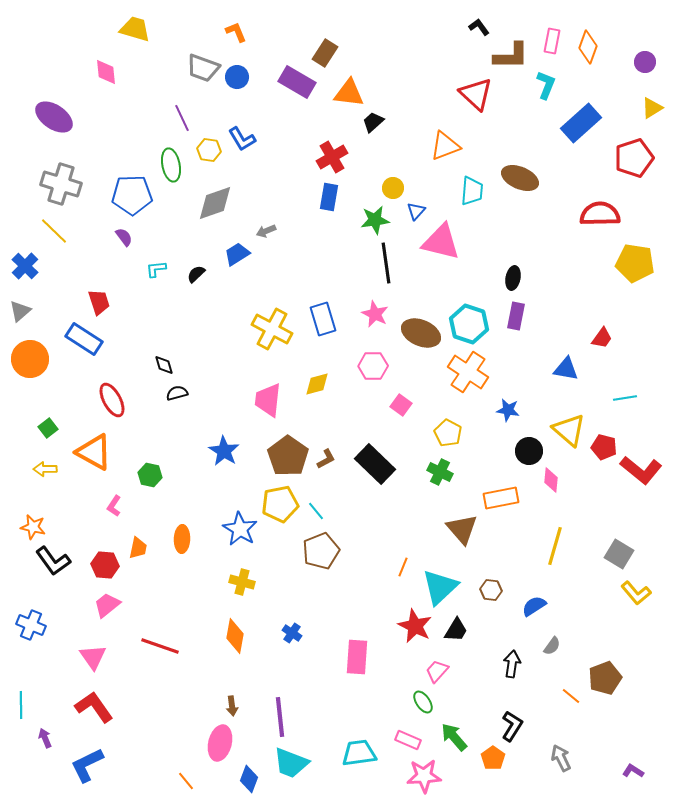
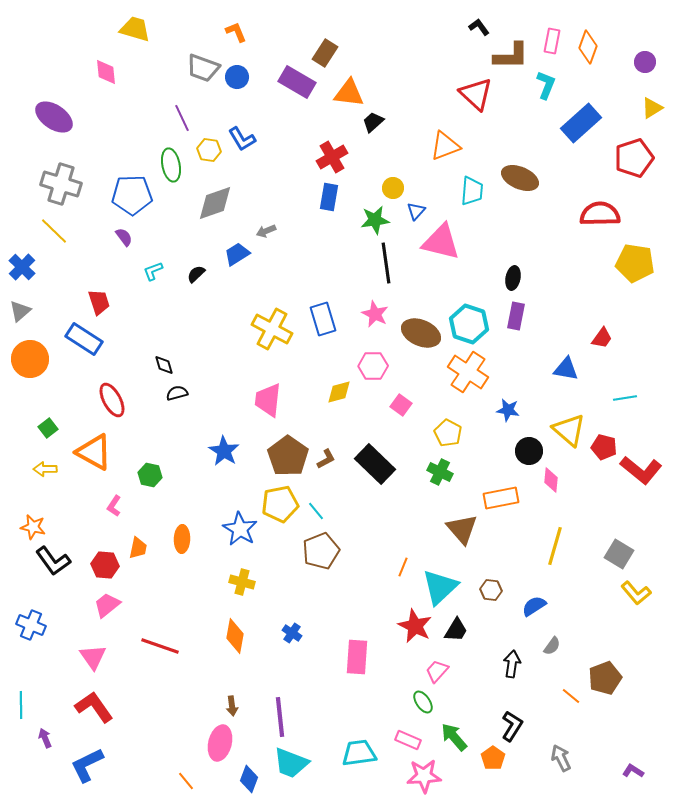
blue cross at (25, 266): moved 3 px left, 1 px down
cyan L-shape at (156, 269): moved 3 px left, 2 px down; rotated 15 degrees counterclockwise
yellow diamond at (317, 384): moved 22 px right, 8 px down
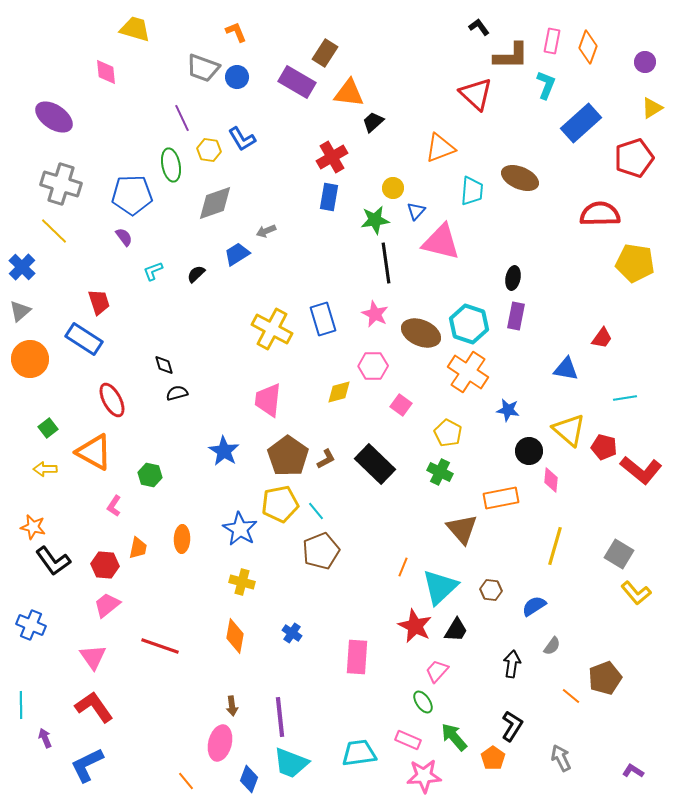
orange triangle at (445, 146): moved 5 px left, 2 px down
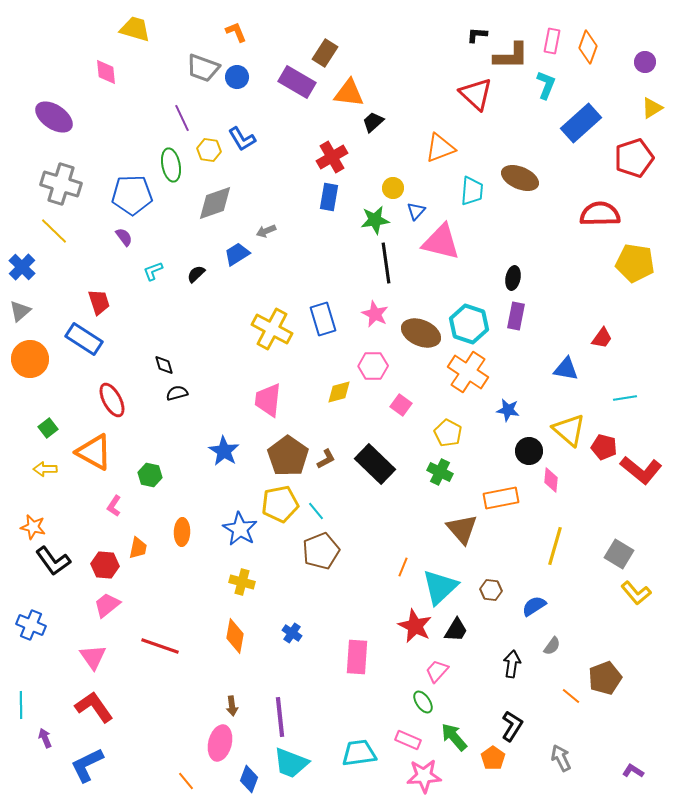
black L-shape at (479, 27): moved 2 px left, 8 px down; rotated 50 degrees counterclockwise
orange ellipse at (182, 539): moved 7 px up
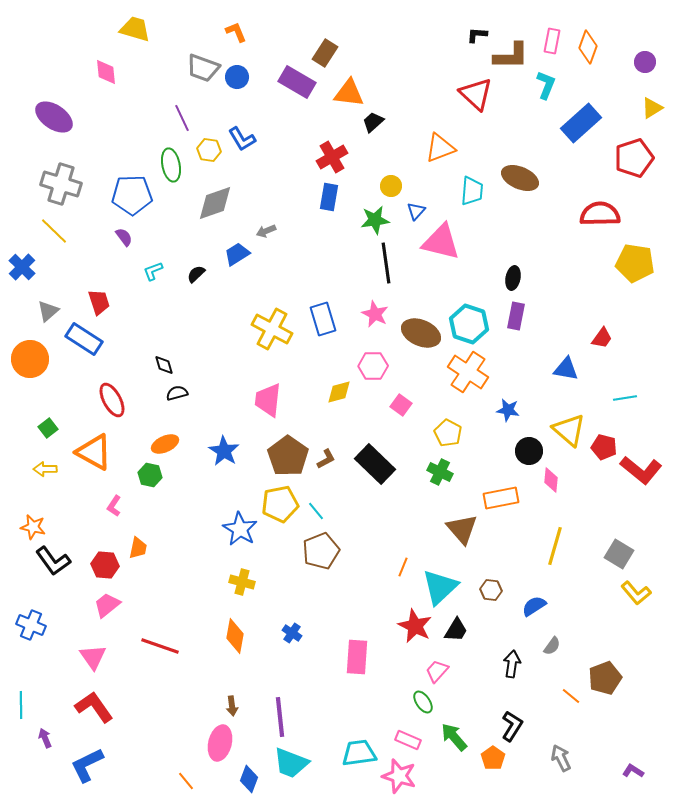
yellow circle at (393, 188): moved 2 px left, 2 px up
gray triangle at (20, 311): moved 28 px right
orange ellipse at (182, 532): moved 17 px left, 88 px up; rotated 64 degrees clockwise
pink star at (424, 776): moved 25 px left; rotated 20 degrees clockwise
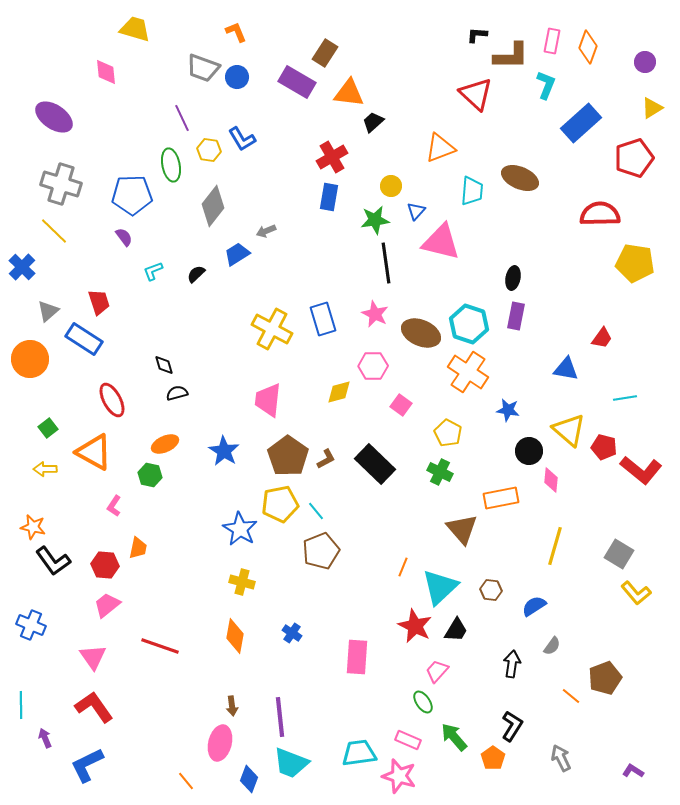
gray diamond at (215, 203): moved 2 px left, 3 px down; rotated 33 degrees counterclockwise
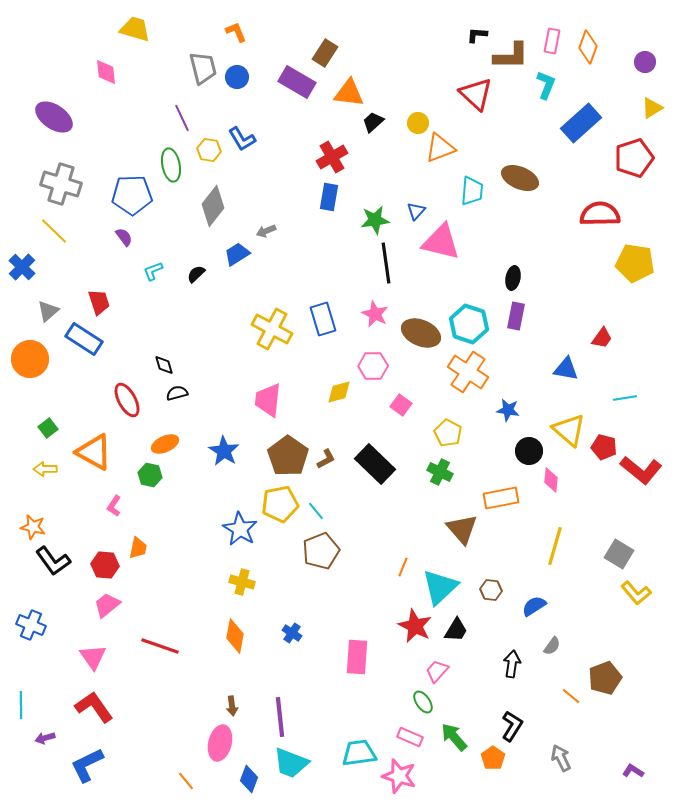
gray trapezoid at (203, 68): rotated 124 degrees counterclockwise
yellow circle at (391, 186): moved 27 px right, 63 px up
red ellipse at (112, 400): moved 15 px right
purple arrow at (45, 738): rotated 84 degrees counterclockwise
pink rectangle at (408, 740): moved 2 px right, 3 px up
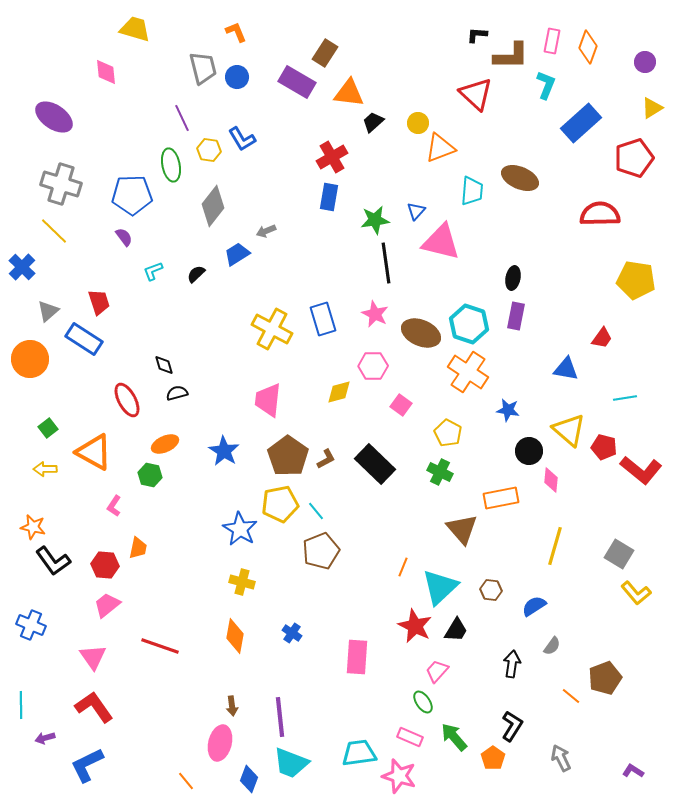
yellow pentagon at (635, 263): moved 1 px right, 17 px down
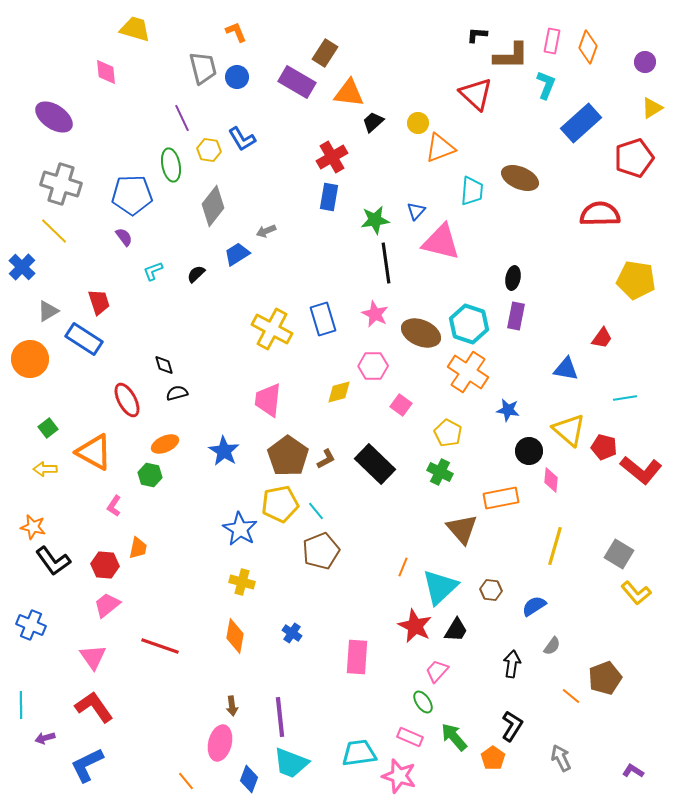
gray triangle at (48, 311): rotated 10 degrees clockwise
